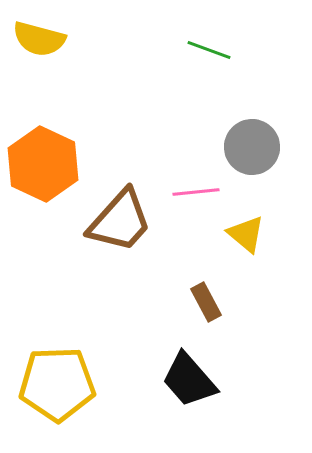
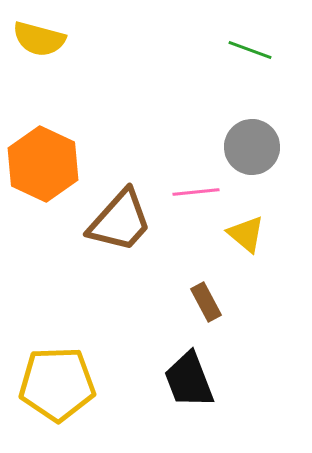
green line: moved 41 px right
black trapezoid: rotated 20 degrees clockwise
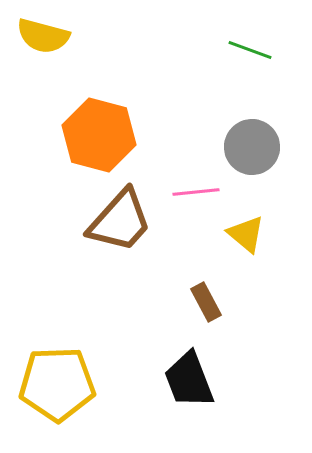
yellow semicircle: moved 4 px right, 3 px up
orange hexagon: moved 56 px right, 29 px up; rotated 10 degrees counterclockwise
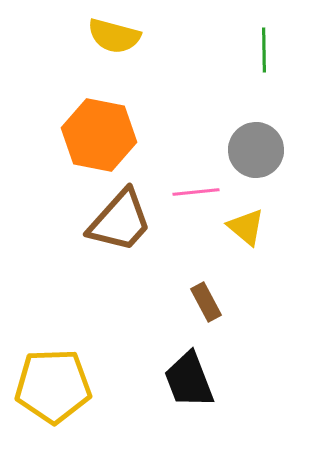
yellow semicircle: moved 71 px right
green line: moved 14 px right; rotated 69 degrees clockwise
orange hexagon: rotated 4 degrees counterclockwise
gray circle: moved 4 px right, 3 px down
yellow triangle: moved 7 px up
yellow pentagon: moved 4 px left, 2 px down
